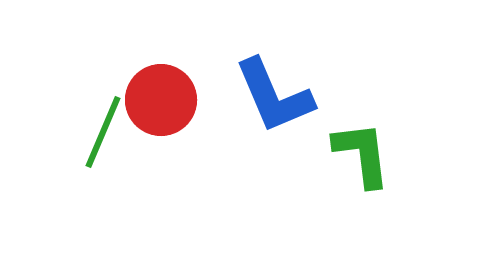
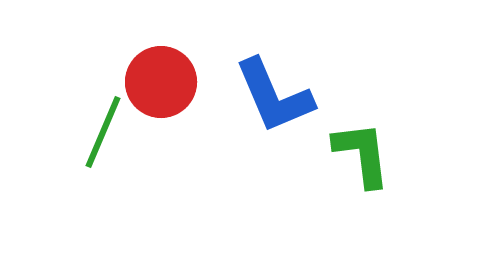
red circle: moved 18 px up
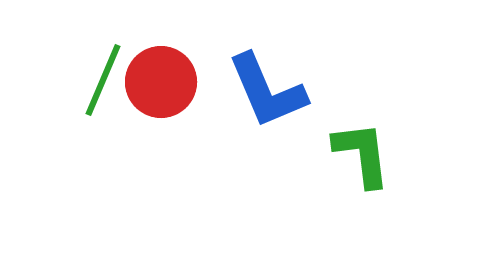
blue L-shape: moved 7 px left, 5 px up
green line: moved 52 px up
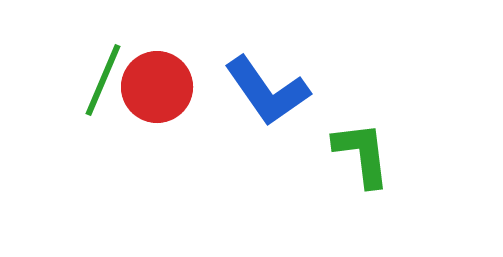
red circle: moved 4 px left, 5 px down
blue L-shape: rotated 12 degrees counterclockwise
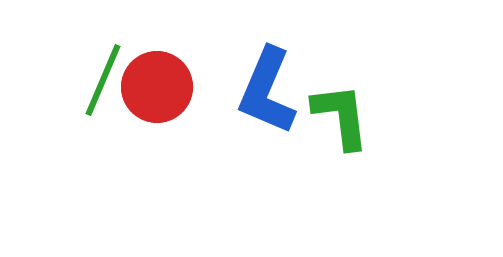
blue L-shape: rotated 58 degrees clockwise
green L-shape: moved 21 px left, 38 px up
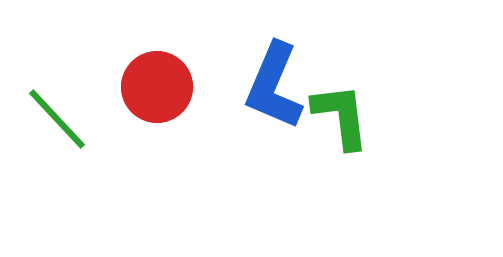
green line: moved 46 px left, 39 px down; rotated 66 degrees counterclockwise
blue L-shape: moved 7 px right, 5 px up
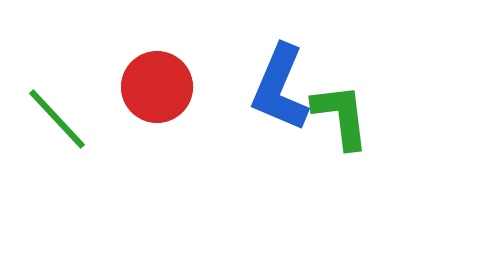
blue L-shape: moved 6 px right, 2 px down
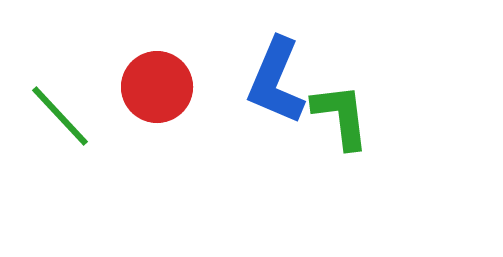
blue L-shape: moved 4 px left, 7 px up
green line: moved 3 px right, 3 px up
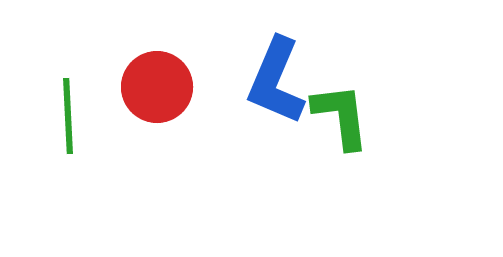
green line: moved 8 px right; rotated 40 degrees clockwise
